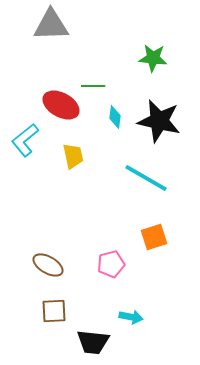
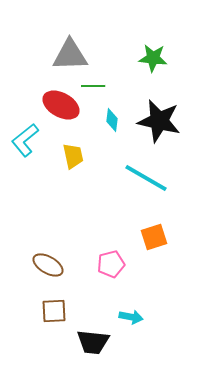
gray triangle: moved 19 px right, 30 px down
cyan diamond: moved 3 px left, 3 px down
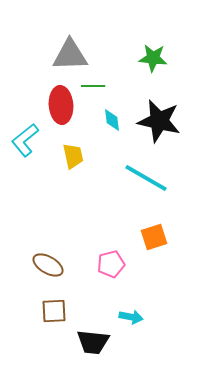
red ellipse: rotated 57 degrees clockwise
cyan diamond: rotated 15 degrees counterclockwise
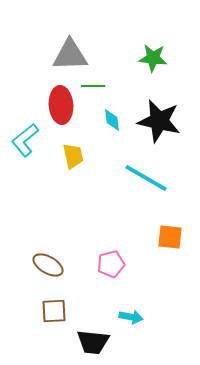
orange square: moved 16 px right; rotated 24 degrees clockwise
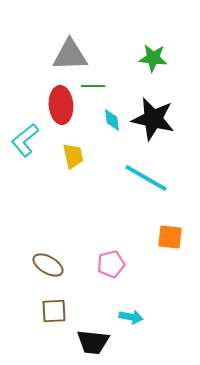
black star: moved 6 px left, 2 px up
